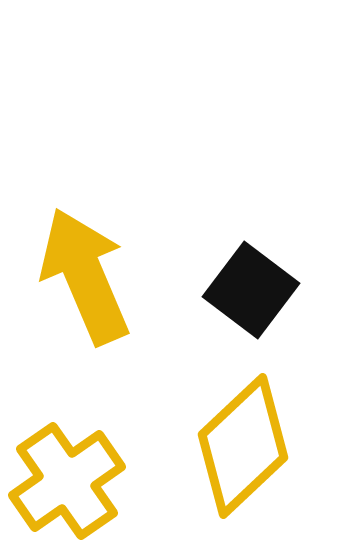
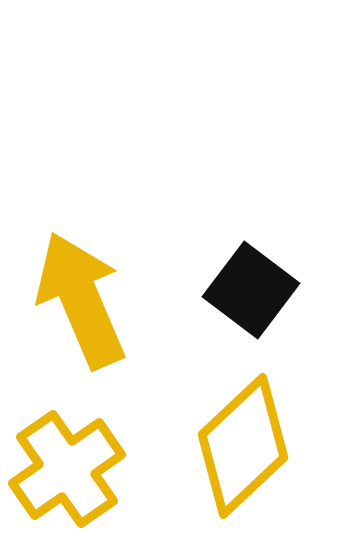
yellow arrow: moved 4 px left, 24 px down
yellow cross: moved 12 px up
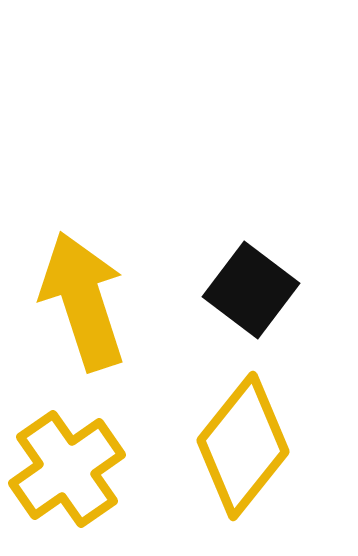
yellow arrow: moved 2 px right, 1 px down; rotated 5 degrees clockwise
yellow diamond: rotated 8 degrees counterclockwise
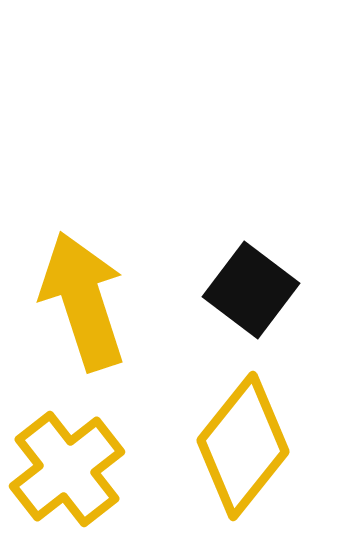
yellow cross: rotated 3 degrees counterclockwise
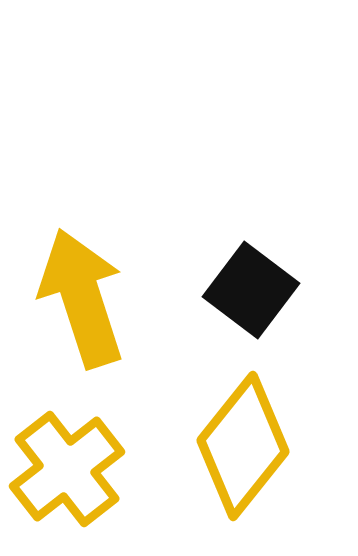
yellow arrow: moved 1 px left, 3 px up
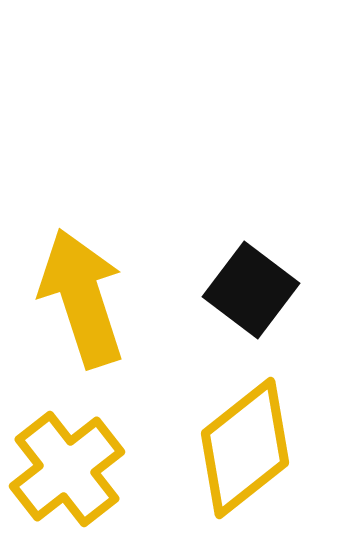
yellow diamond: moved 2 px right, 2 px down; rotated 13 degrees clockwise
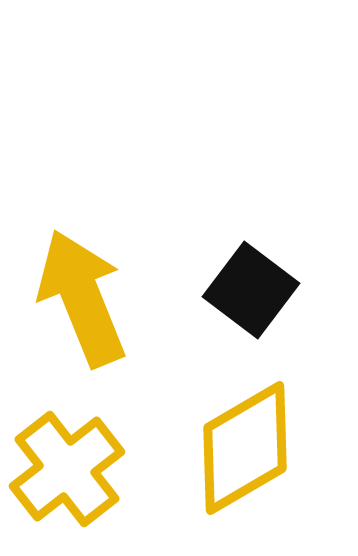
yellow arrow: rotated 4 degrees counterclockwise
yellow diamond: rotated 8 degrees clockwise
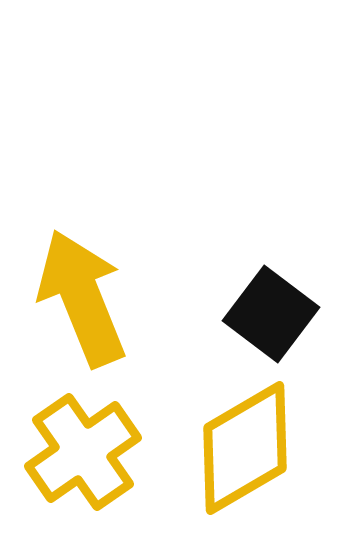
black square: moved 20 px right, 24 px down
yellow cross: moved 16 px right, 17 px up; rotated 3 degrees clockwise
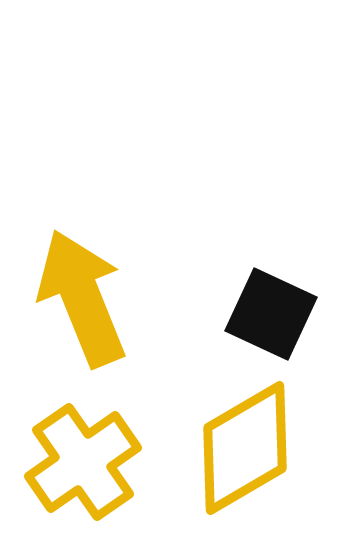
black square: rotated 12 degrees counterclockwise
yellow cross: moved 10 px down
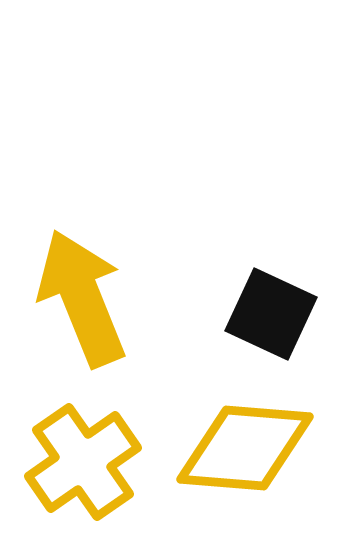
yellow diamond: rotated 35 degrees clockwise
